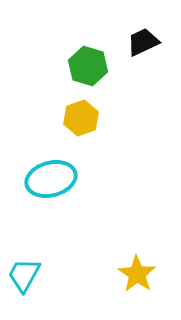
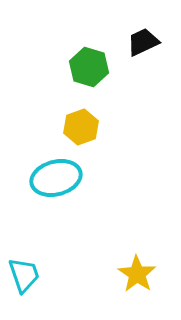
green hexagon: moved 1 px right, 1 px down
yellow hexagon: moved 9 px down
cyan ellipse: moved 5 px right, 1 px up
cyan trapezoid: rotated 132 degrees clockwise
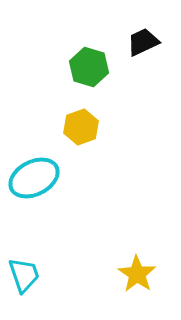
cyan ellipse: moved 22 px left; rotated 12 degrees counterclockwise
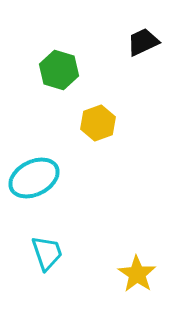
green hexagon: moved 30 px left, 3 px down
yellow hexagon: moved 17 px right, 4 px up
cyan trapezoid: moved 23 px right, 22 px up
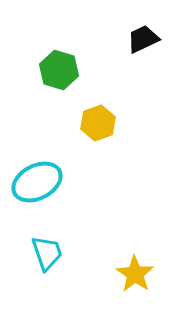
black trapezoid: moved 3 px up
cyan ellipse: moved 3 px right, 4 px down
yellow star: moved 2 px left
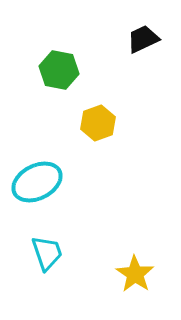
green hexagon: rotated 6 degrees counterclockwise
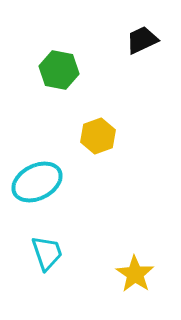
black trapezoid: moved 1 px left, 1 px down
yellow hexagon: moved 13 px down
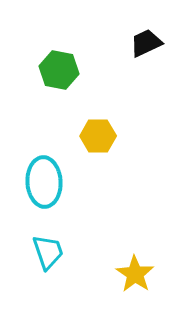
black trapezoid: moved 4 px right, 3 px down
yellow hexagon: rotated 20 degrees clockwise
cyan ellipse: moved 7 px right; rotated 66 degrees counterclockwise
cyan trapezoid: moved 1 px right, 1 px up
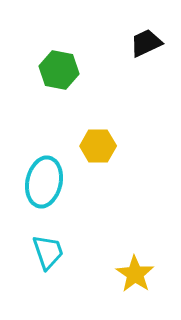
yellow hexagon: moved 10 px down
cyan ellipse: rotated 15 degrees clockwise
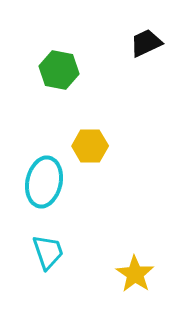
yellow hexagon: moved 8 px left
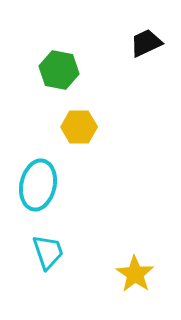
yellow hexagon: moved 11 px left, 19 px up
cyan ellipse: moved 6 px left, 3 px down
